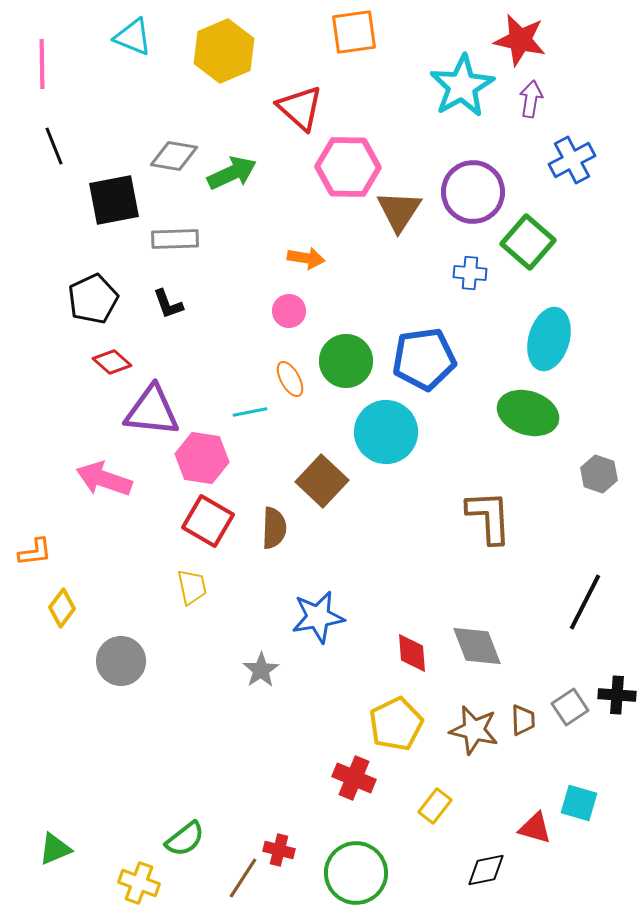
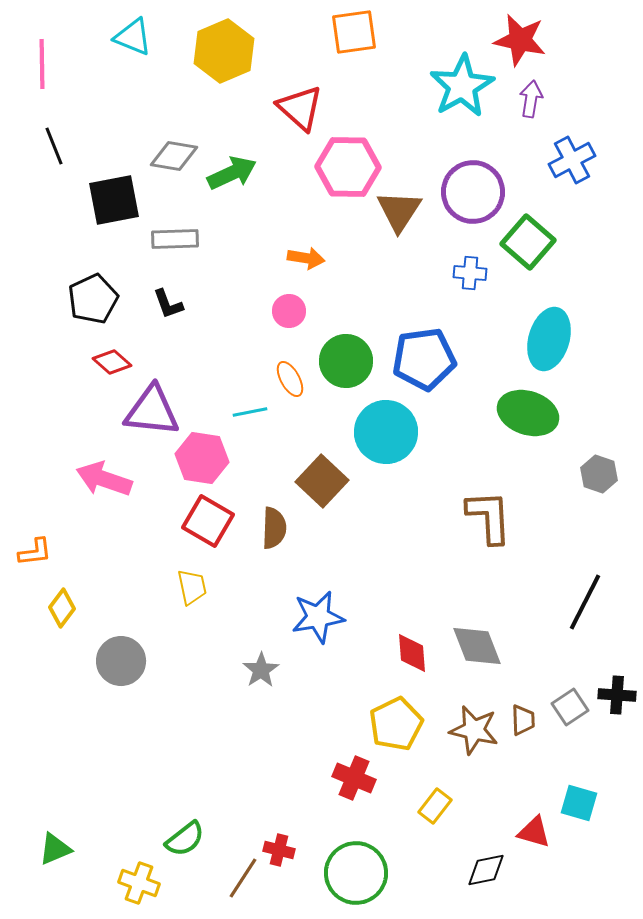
red triangle at (535, 828): moved 1 px left, 4 px down
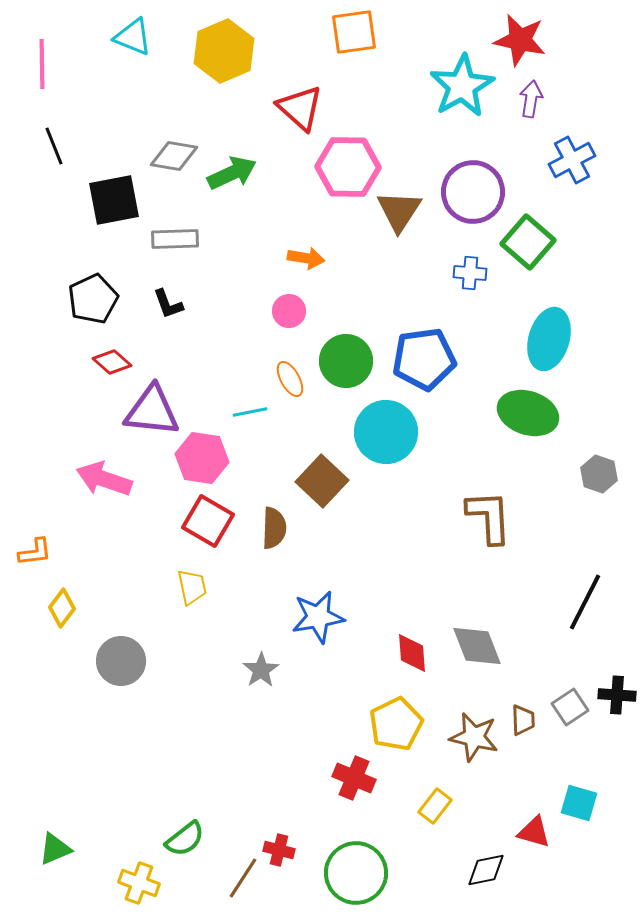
brown star at (474, 730): moved 7 px down
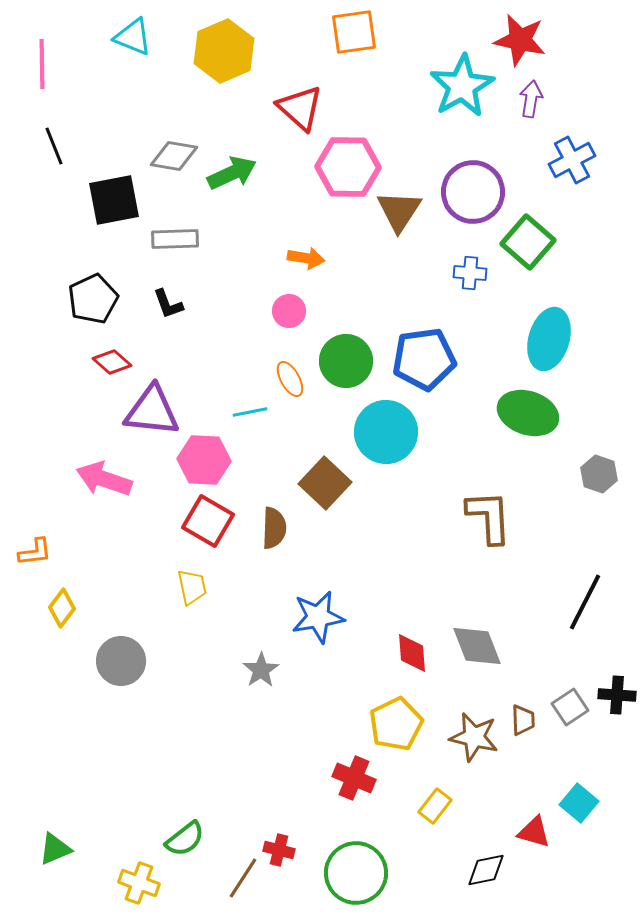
pink hexagon at (202, 458): moved 2 px right, 2 px down; rotated 6 degrees counterclockwise
brown square at (322, 481): moved 3 px right, 2 px down
cyan square at (579, 803): rotated 24 degrees clockwise
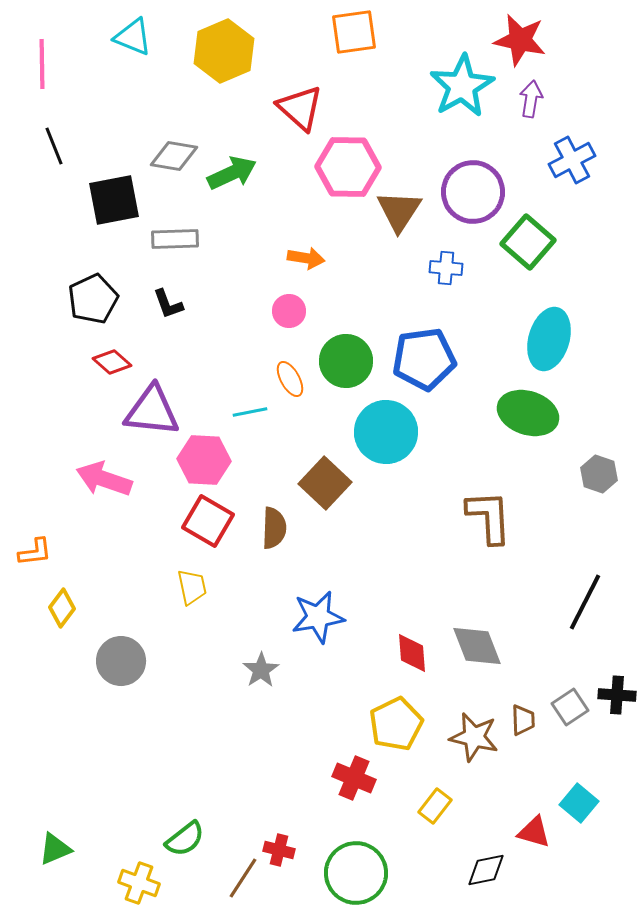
blue cross at (470, 273): moved 24 px left, 5 px up
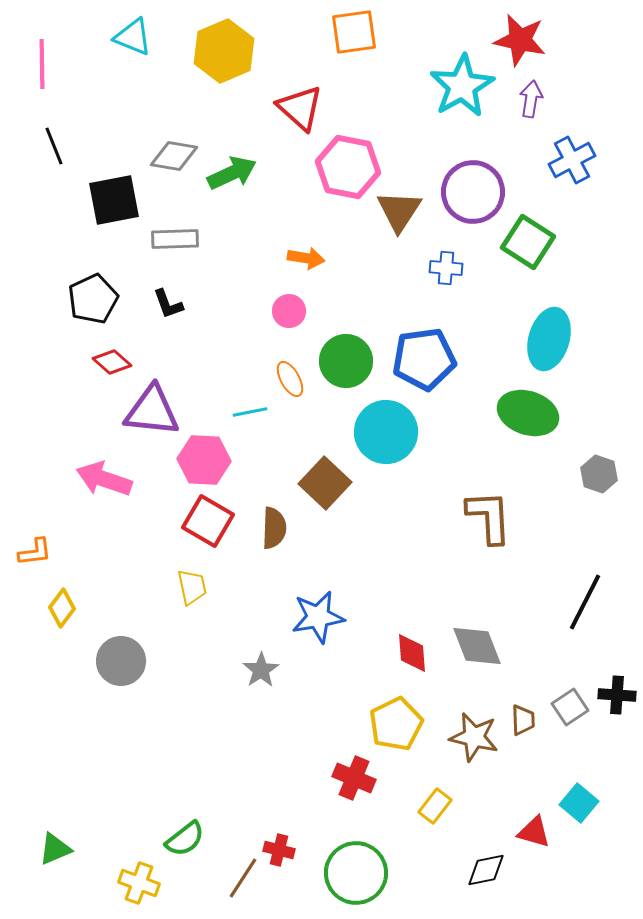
pink hexagon at (348, 167): rotated 10 degrees clockwise
green square at (528, 242): rotated 8 degrees counterclockwise
